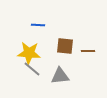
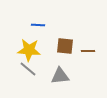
yellow star: moved 3 px up
gray line: moved 4 px left
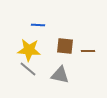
gray triangle: moved 1 px up; rotated 18 degrees clockwise
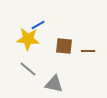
blue line: rotated 32 degrees counterclockwise
brown square: moved 1 px left
yellow star: moved 1 px left, 11 px up
gray triangle: moved 6 px left, 9 px down
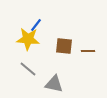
blue line: moved 2 px left; rotated 24 degrees counterclockwise
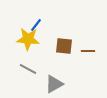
gray line: rotated 12 degrees counterclockwise
gray triangle: rotated 42 degrees counterclockwise
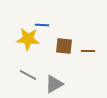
blue line: moved 6 px right; rotated 56 degrees clockwise
gray line: moved 6 px down
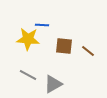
brown line: rotated 40 degrees clockwise
gray triangle: moved 1 px left
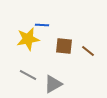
yellow star: rotated 15 degrees counterclockwise
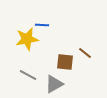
yellow star: moved 1 px left
brown square: moved 1 px right, 16 px down
brown line: moved 3 px left, 2 px down
gray triangle: moved 1 px right
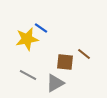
blue line: moved 1 px left, 3 px down; rotated 32 degrees clockwise
brown line: moved 1 px left, 1 px down
gray triangle: moved 1 px right, 1 px up
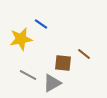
blue line: moved 4 px up
yellow star: moved 6 px left
brown square: moved 2 px left, 1 px down
gray triangle: moved 3 px left
